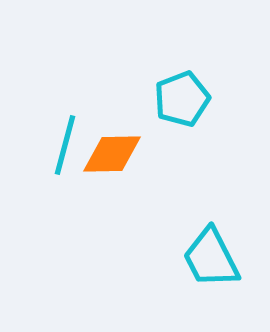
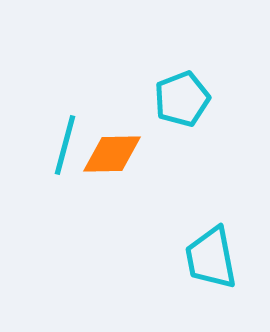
cyan trapezoid: rotated 16 degrees clockwise
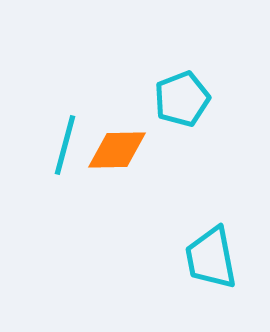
orange diamond: moved 5 px right, 4 px up
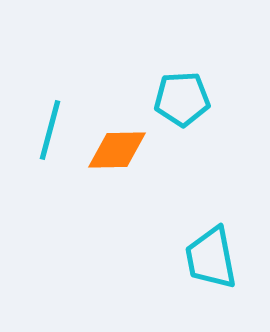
cyan pentagon: rotated 18 degrees clockwise
cyan line: moved 15 px left, 15 px up
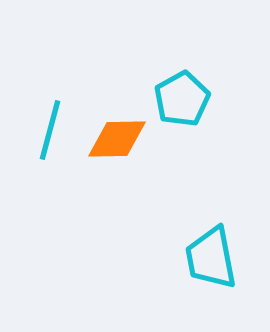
cyan pentagon: rotated 26 degrees counterclockwise
orange diamond: moved 11 px up
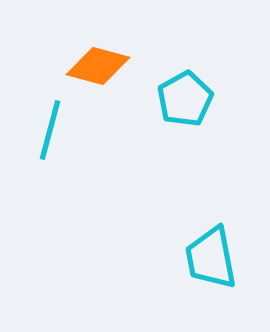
cyan pentagon: moved 3 px right
orange diamond: moved 19 px left, 73 px up; rotated 16 degrees clockwise
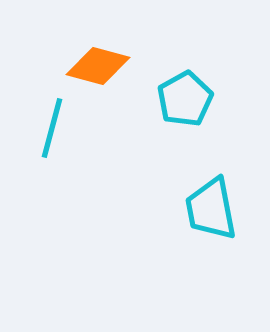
cyan line: moved 2 px right, 2 px up
cyan trapezoid: moved 49 px up
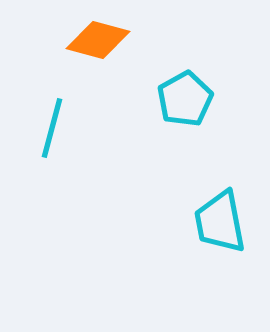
orange diamond: moved 26 px up
cyan trapezoid: moved 9 px right, 13 px down
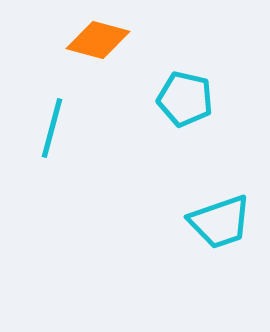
cyan pentagon: rotated 30 degrees counterclockwise
cyan trapezoid: rotated 98 degrees counterclockwise
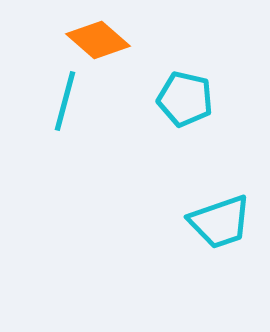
orange diamond: rotated 26 degrees clockwise
cyan line: moved 13 px right, 27 px up
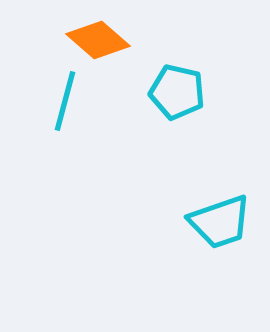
cyan pentagon: moved 8 px left, 7 px up
